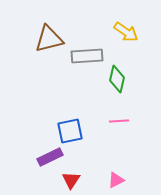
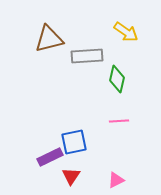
blue square: moved 4 px right, 11 px down
red triangle: moved 4 px up
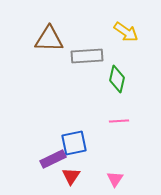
brown triangle: rotated 16 degrees clockwise
blue square: moved 1 px down
purple rectangle: moved 3 px right, 2 px down
pink triangle: moved 1 px left, 1 px up; rotated 30 degrees counterclockwise
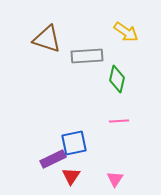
brown triangle: moved 2 px left; rotated 16 degrees clockwise
